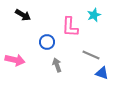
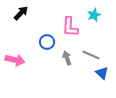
black arrow: moved 2 px left, 2 px up; rotated 77 degrees counterclockwise
gray arrow: moved 10 px right, 7 px up
blue triangle: rotated 24 degrees clockwise
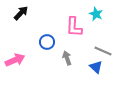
cyan star: moved 2 px right, 1 px up; rotated 24 degrees counterclockwise
pink L-shape: moved 4 px right
gray line: moved 12 px right, 4 px up
pink arrow: rotated 36 degrees counterclockwise
blue triangle: moved 6 px left, 6 px up
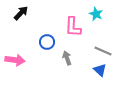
pink L-shape: moved 1 px left
pink arrow: rotated 30 degrees clockwise
blue triangle: moved 4 px right, 3 px down
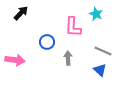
gray arrow: moved 1 px right; rotated 16 degrees clockwise
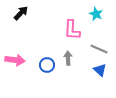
pink L-shape: moved 1 px left, 3 px down
blue circle: moved 23 px down
gray line: moved 4 px left, 2 px up
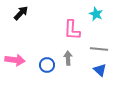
gray line: rotated 18 degrees counterclockwise
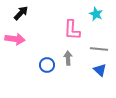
pink arrow: moved 21 px up
